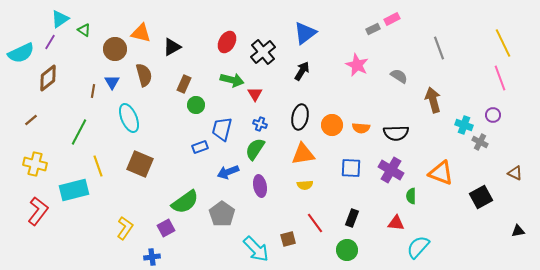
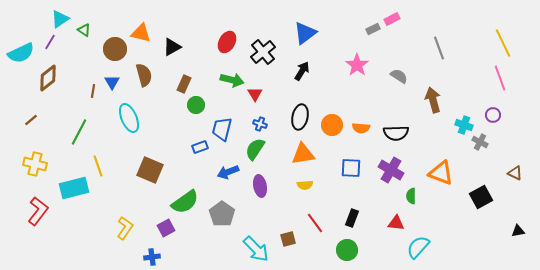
pink star at (357, 65): rotated 10 degrees clockwise
brown square at (140, 164): moved 10 px right, 6 px down
cyan rectangle at (74, 190): moved 2 px up
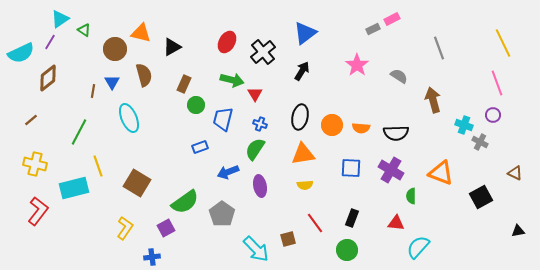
pink line at (500, 78): moved 3 px left, 5 px down
blue trapezoid at (222, 129): moved 1 px right, 10 px up
brown square at (150, 170): moved 13 px left, 13 px down; rotated 8 degrees clockwise
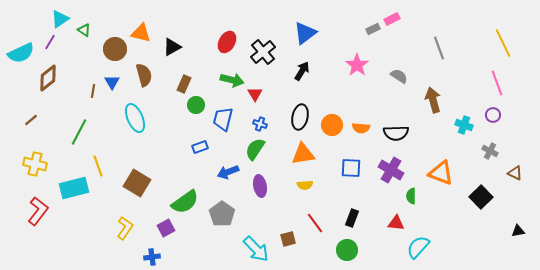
cyan ellipse at (129, 118): moved 6 px right
gray cross at (480, 142): moved 10 px right, 9 px down
black square at (481, 197): rotated 15 degrees counterclockwise
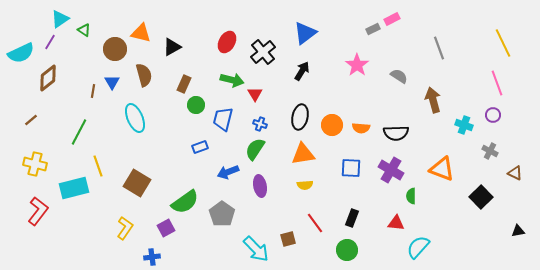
orange triangle at (441, 173): moved 1 px right, 4 px up
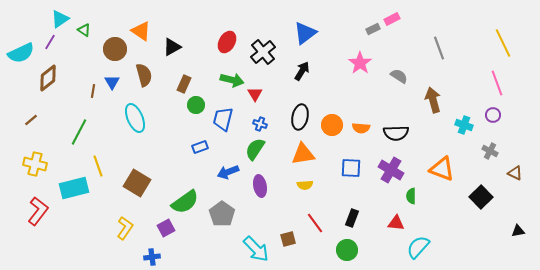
orange triangle at (141, 33): moved 2 px up; rotated 20 degrees clockwise
pink star at (357, 65): moved 3 px right, 2 px up
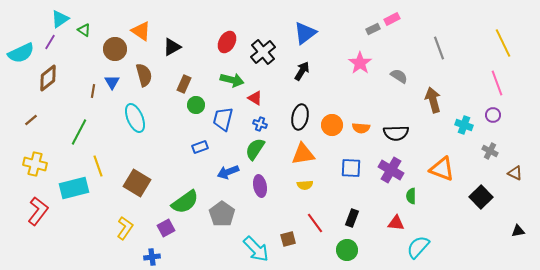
red triangle at (255, 94): moved 4 px down; rotated 28 degrees counterclockwise
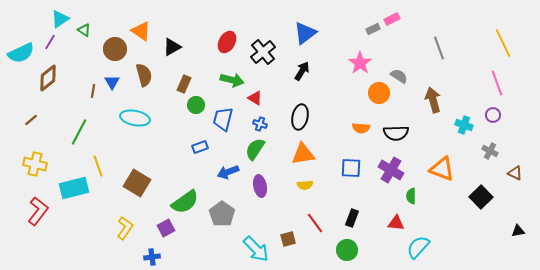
cyan ellipse at (135, 118): rotated 56 degrees counterclockwise
orange circle at (332, 125): moved 47 px right, 32 px up
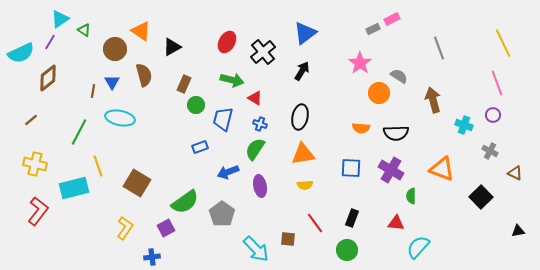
cyan ellipse at (135, 118): moved 15 px left
brown square at (288, 239): rotated 21 degrees clockwise
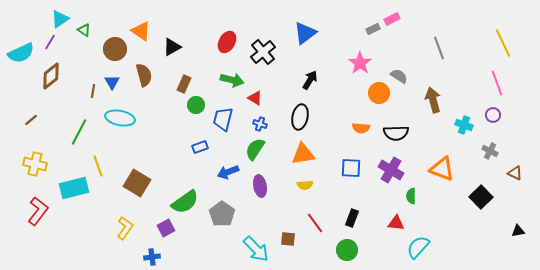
black arrow at (302, 71): moved 8 px right, 9 px down
brown diamond at (48, 78): moved 3 px right, 2 px up
